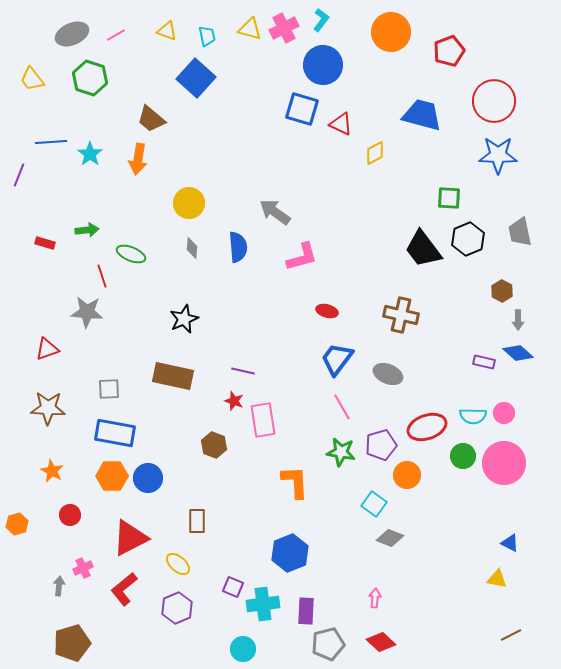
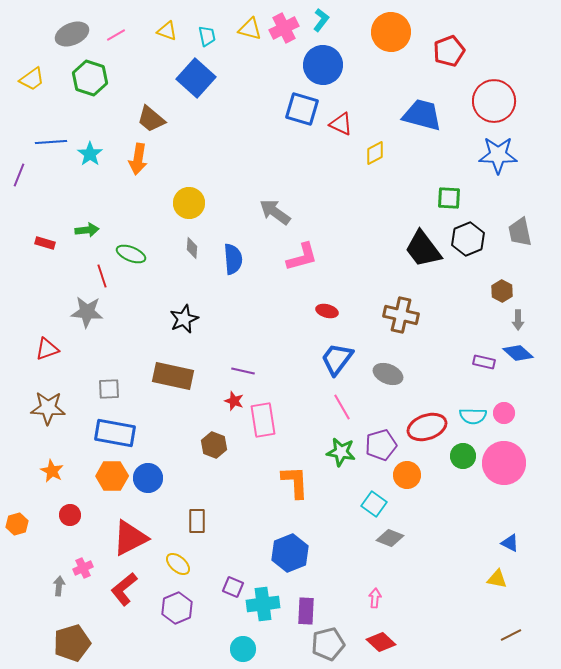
yellow trapezoid at (32, 79): rotated 88 degrees counterclockwise
blue semicircle at (238, 247): moved 5 px left, 12 px down
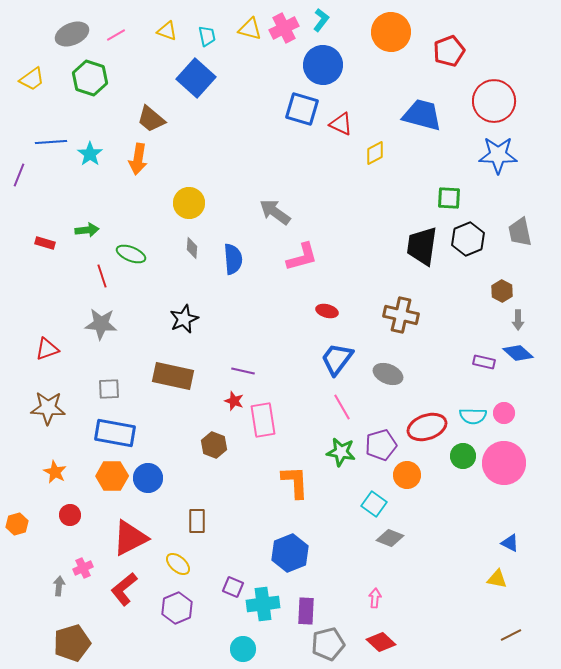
black trapezoid at (423, 249): moved 1 px left, 3 px up; rotated 45 degrees clockwise
gray star at (87, 312): moved 14 px right, 12 px down
orange star at (52, 471): moved 3 px right, 1 px down
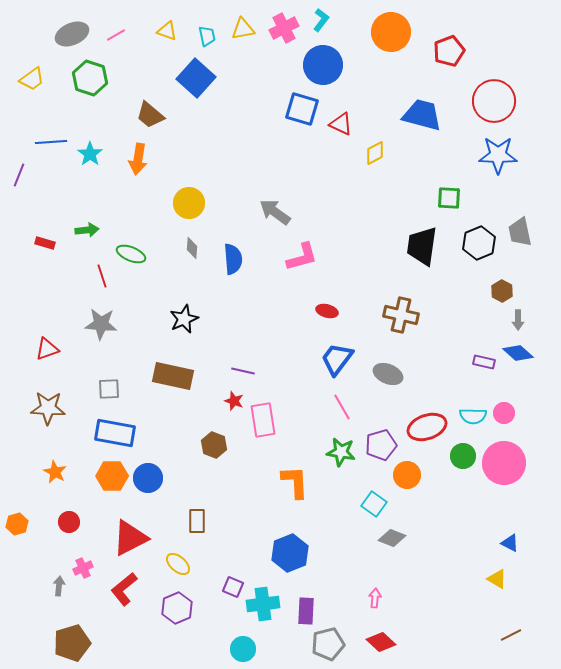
yellow triangle at (250, 29): moved 7 px left; rotated 25 degrees counterclockwise
brown trapezoid at (151, 119): moved 1 px left, 4 px up
black hexagon at (468, 239): moved 11 px right, 4 px down
red circle at (70, 515): moved 1 px left, 7 px down
gray diamond at (390, 538): moved 2 px right
yellow triangle at (497, 579): rotated 20 degrees clockwise
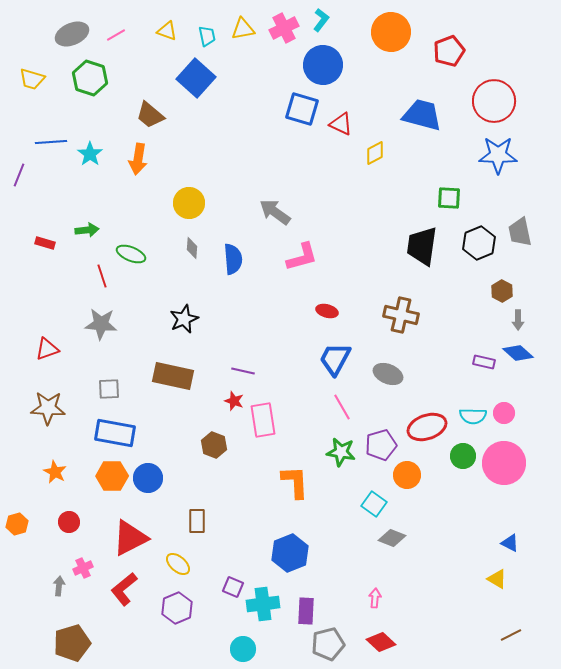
yellow trapezoid at (32, 79): rotated 52 degrees clockwise
blue trapezoid at (337, 359): moved 2 px left; rotated 9 degrees counterclockwise
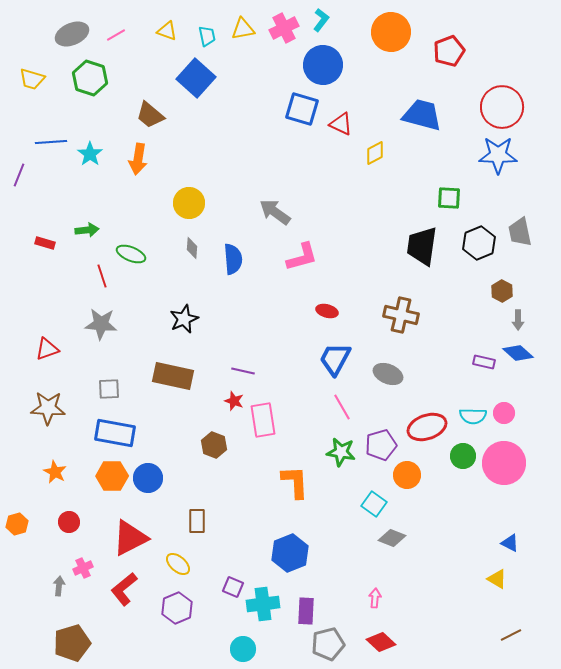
red circle at (494, 101): moved 8 px right, 6 px down
